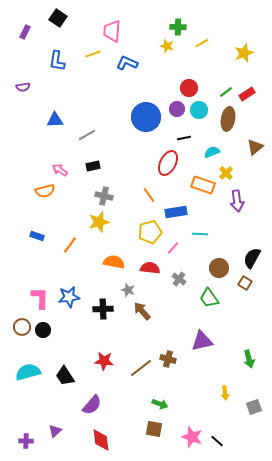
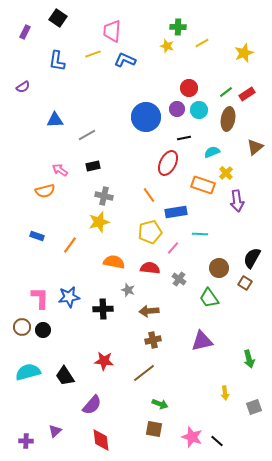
blue L-shape at (127, 63): moved 2 px left, 3 px up
purple semicircle at (23, 87): rotated 24 degrees counterclockwise
brown arrow at (142, 311): moved 7 px right; rotated 54 degrees counterclockwise
brown cross at (168, 359): moved 15 px left, 19 px up; rotated 28 degrees counterclockwise
brown line at (141, 368): moved 3 px right, 5 px down
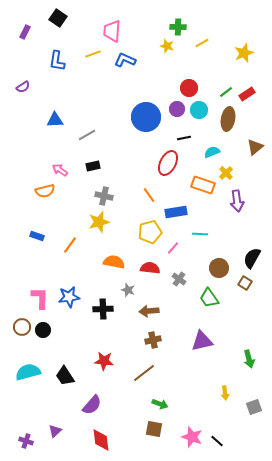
purple cross at (26, 441): rotated 16 degrees clockwise
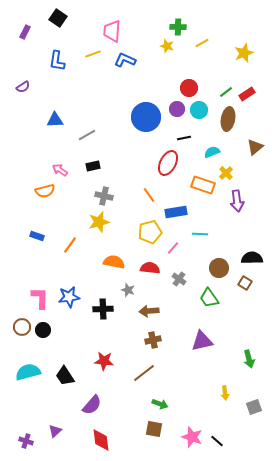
black semicircle at (252, 258): rotated 60 degrees clockwise
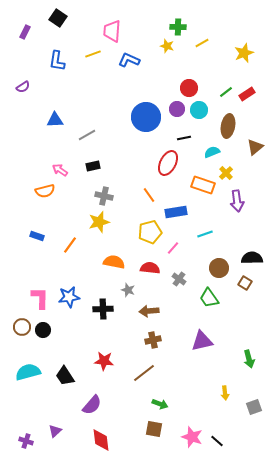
blue L-shape at (125, 60): moved 4 px right
brown ellipse at (228, 119): moved 7 px down
cyan line at (200, 234): moved 5 px right; rotated 21 degrees counterclockwise
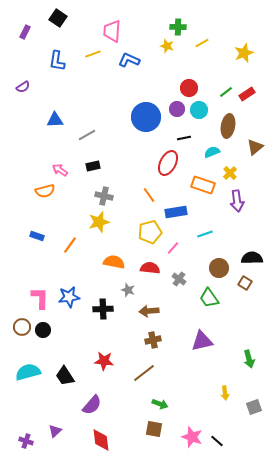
yellow cross at (226, 173): moved 4 px right
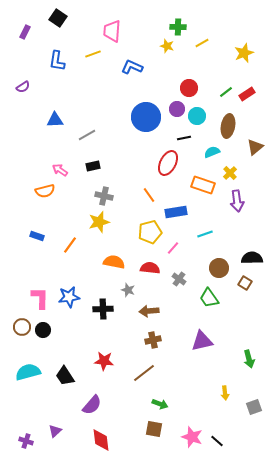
blue L-shape at (129, 60): moved 3 px right, 7 px down
cyan circle at (199, 110): moved 2 px left, 6 px down
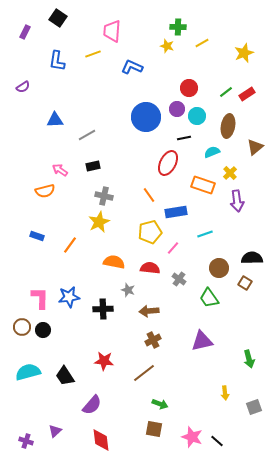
yellow star at (99, 222): rotated 10 degrees counterclockwise
brown cross at (153, 340): rotated 14 degrees counterclockwise
